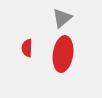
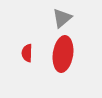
red semicircle: moved 5 px down
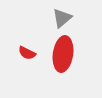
red semicircle: rotated 66 degrees counterclockwise
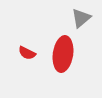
gray triangle: moved 19 px right
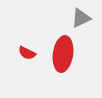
gray triangle: rotated 15 degrees clockwise
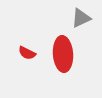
red ellipse: rotated 12 degrees counterclockwise
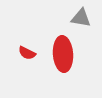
gray triangle: rotated 35 degrees clockwise
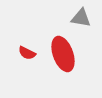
red ellipse: rotated 16 degrees counterclockwise
